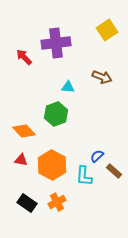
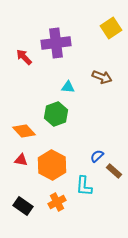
yellow square: moved 4 px right, 2 px up
cyan L-shape: moved 10 px down
black rectangle: moved 4 px left, 3 px down
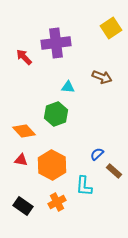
blue semicircle: moved 2 px up
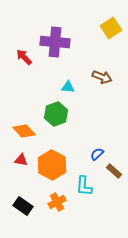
purple cross: moved 1 px left, 1 px up; rotated 12 degrees clockwise
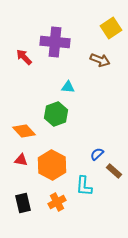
brown arrow: moved 2 px left, 17 px up
black rectangle: moved 3 px up; rotated 42 degrees clockwise
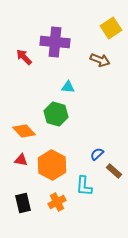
green hexagon: rotated 25 degrees counterclockwise
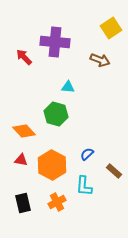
blue semicircle: moved 10 px left
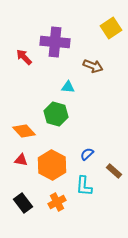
brown arrow: moved 7 px left, 6 px down
black rectangle: rotated 24 degrees counterclockwise
